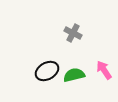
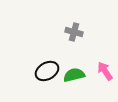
gray cross: moved 1 px right, 1 px up; rotated 12 degrees counterclockwise
pink arrow: moved 1 px right, 1 px down
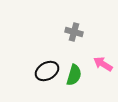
pink arrow: moved 2 px left, 7 px up; rotated 24 degrees counterclockwise
green semicircle: rotated 120 degrees clockwise
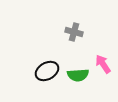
pink arrow: rotated 24 degrees clockwise
green semicircle: moved 4 px right; rotated 70 degrees clockwise
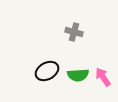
pink arrow: moved 13 px down
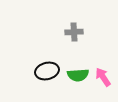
gray cross: rotated 18 degrees counterclockwise
black ellipse: rotated 15 degrees clockwise
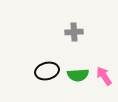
pink arrow: moved 1 px right, 1 px up
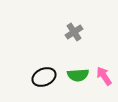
gray cross: rotated 30 degrees counterclockwise
black ellipse: moved 3 px left, 6 px down; rotated 10 degrees counterclockwise
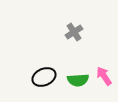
green semicircle: moved 5 px down
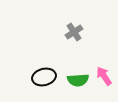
black ellipse: rotated 10 degrees clockwise
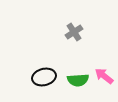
pink arrow: rotated 18 degrees counterclockwise
